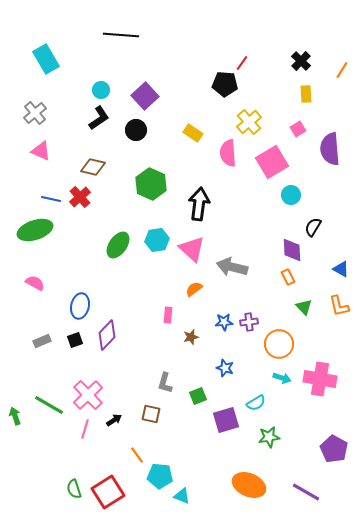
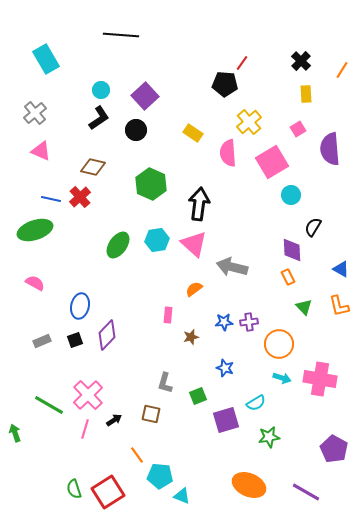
pink triangle at (192, 249): moved 2 px right, 5 px up
green arrow at (15, 416): moved 17 px down
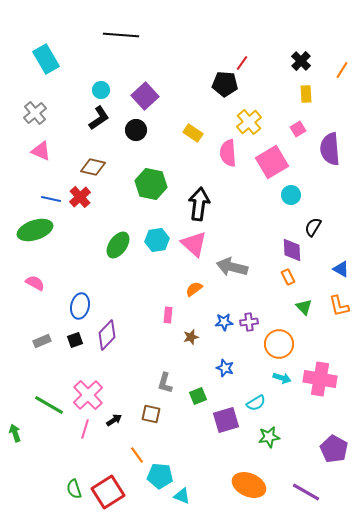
green hexagon at (151, 184): rotated 12 degrees counterclockwise
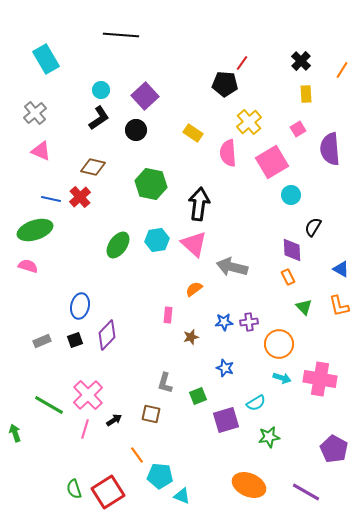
pink semicircle at (35, 283): moved 7 px left, 17 px up; rotated 12 degrees counterclockwise
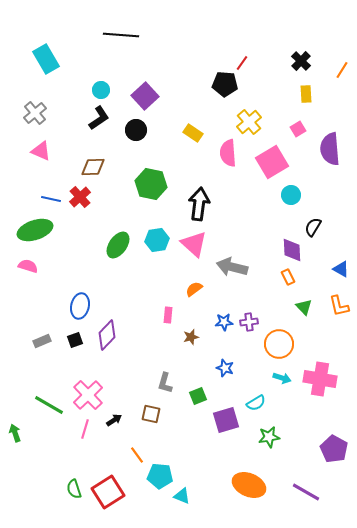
brown diamond at (93, 167): rotated 15 degrees counterclockwise
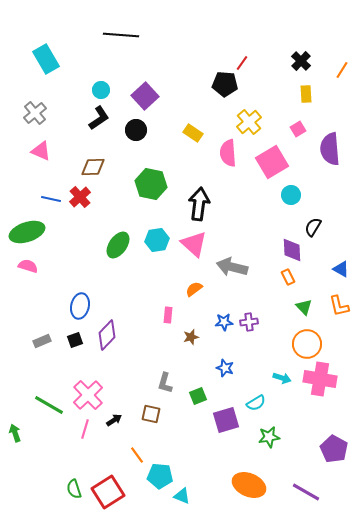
green ellipse at (35, 230): moved 8 px left, 2 px down
orange circle at (279, 344): moved 28 px right
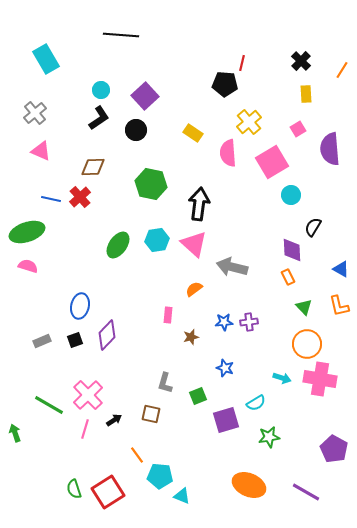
red line at (242, 63): rotated 21 degrees counterclockwise
